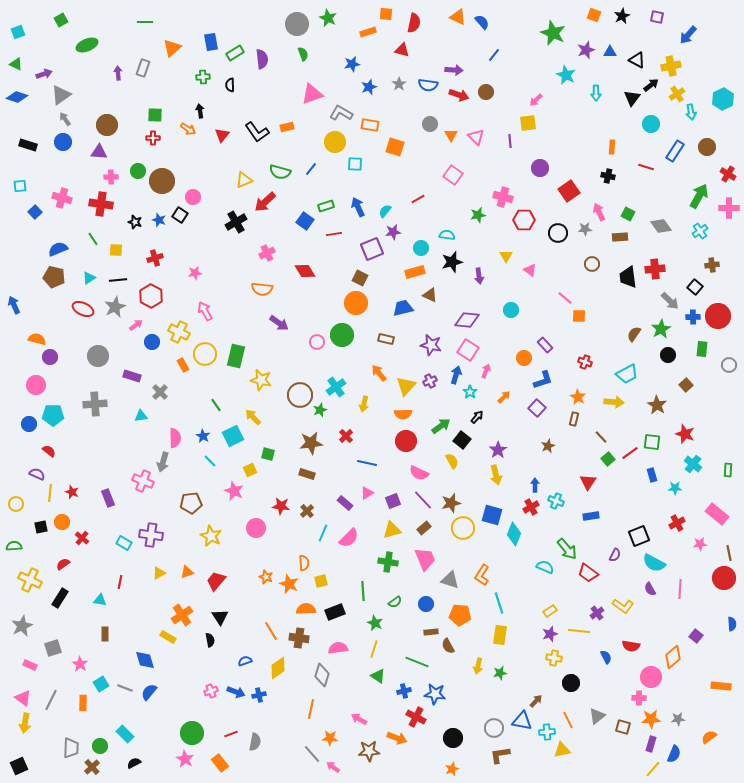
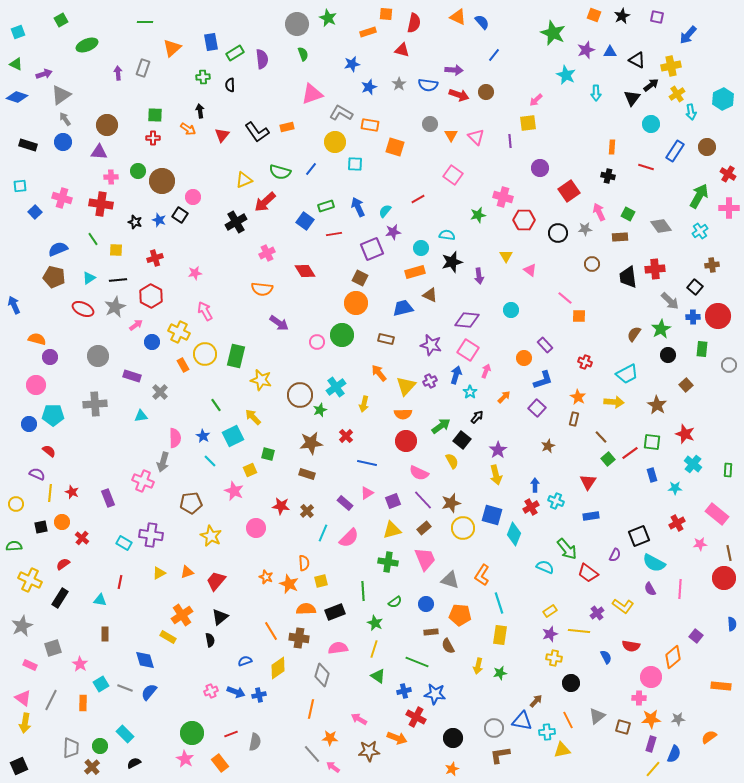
black triangle at (220, 617): rotated 24 degrees clockwise
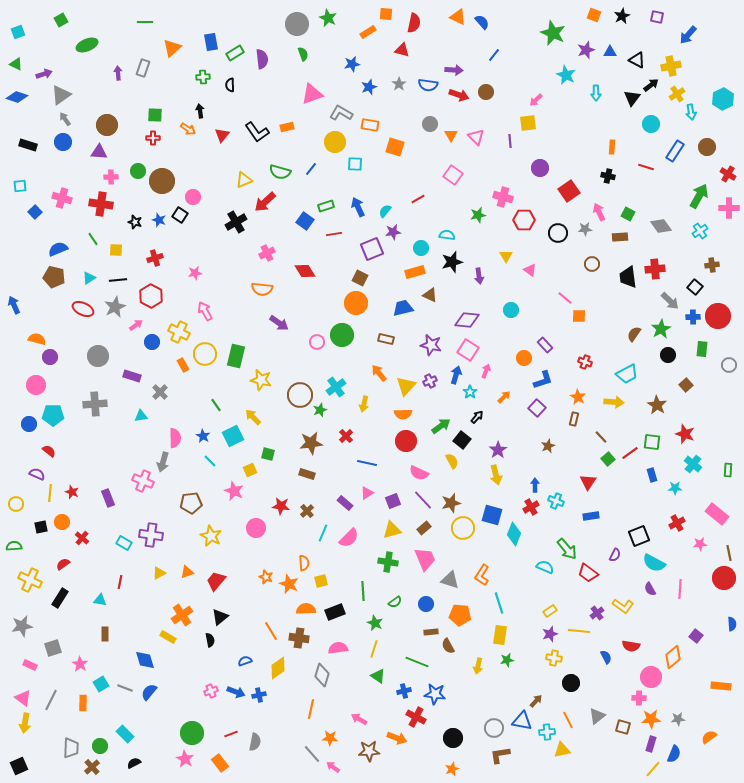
orange rectangle at (368, 32): rotated 14 degrees counterclockwise
gray star at (22, 626): rotated 15 degrees clockwise
green star at (500, 673): moved 7 px right, 13 px up
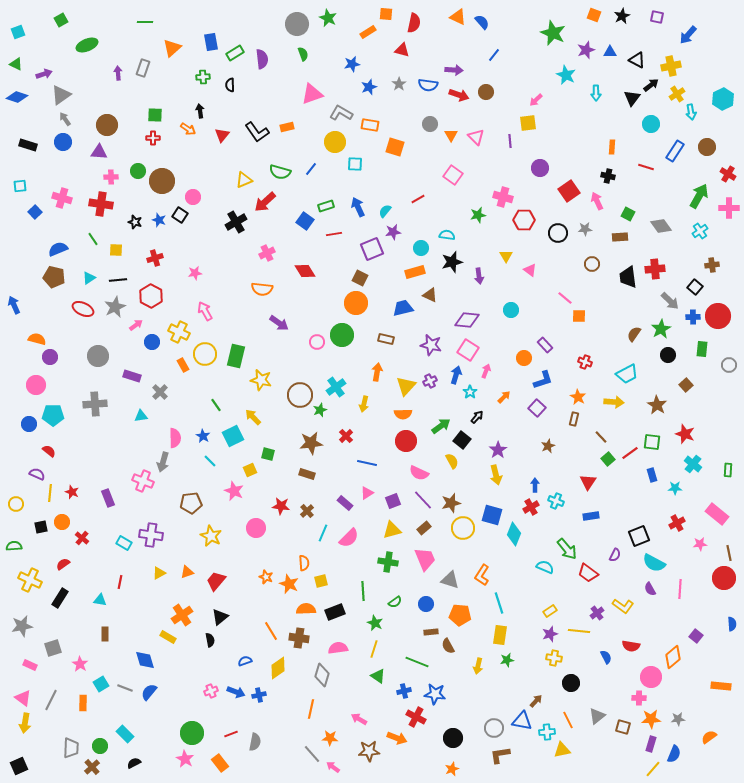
pink arrow at (599, 212): moved 2 px left, 11 px up
orange arrow at (379, 373): moved 2 px left, 1 px up; rotated 48 degrees clockwise
